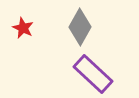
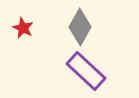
purple rectangle: moved 7 px left, 3 px up
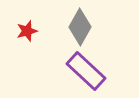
red star: moved 4 px right, 3 px down; rotated 30 degrees clockwise
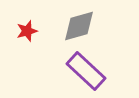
gray diamond: moved 1 px left, 1 px up; rotated 45 degrees clockwise
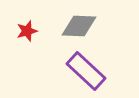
gray diamond: rotated 18 degrees clockwise
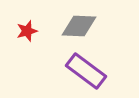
purple rectangle: rotated 6 degrees counterclockwise
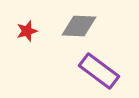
purple rectangle: moved 13 px right
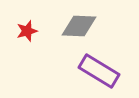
purple rectangle: rotated 6 degrees counterclockwise
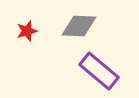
purple rectangle: rotated 9 degrees clockwise
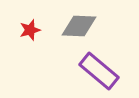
red star: moved 3 px right, 1 px up
